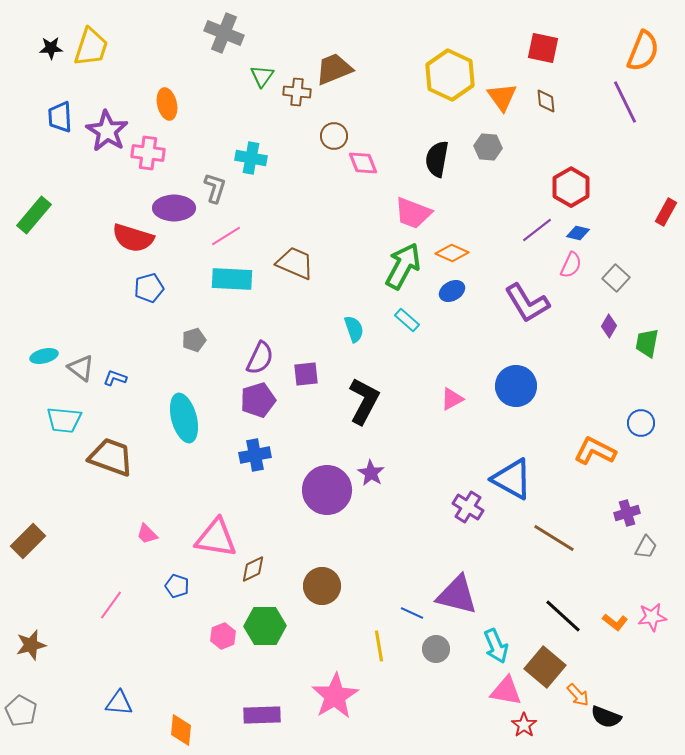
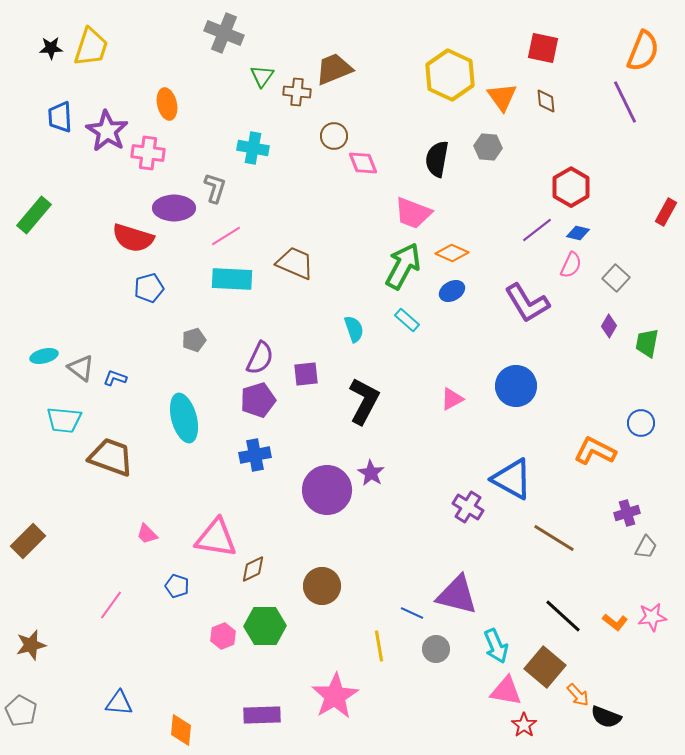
cyan cross at (251, 158): moved 2 px right, 10 px up
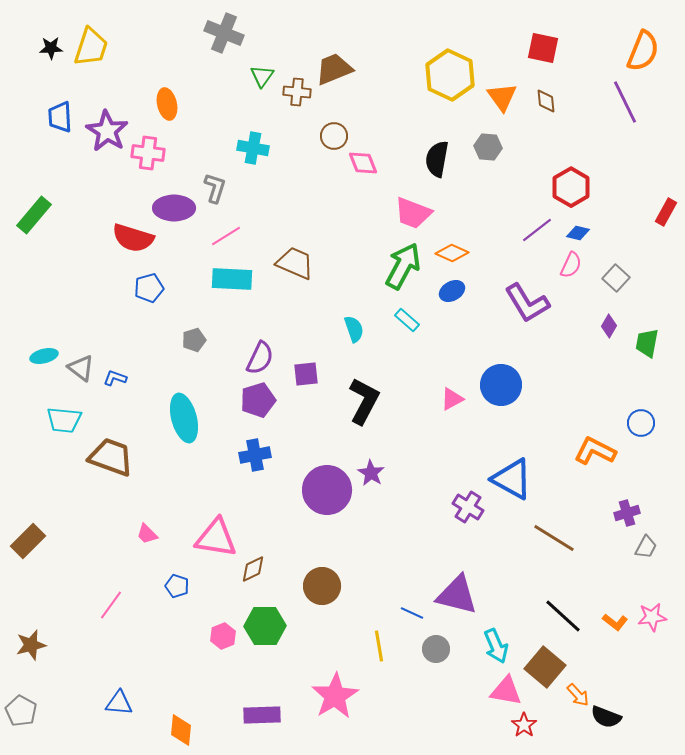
blue circle at (516, 386): moved 15 px left, 1 px up
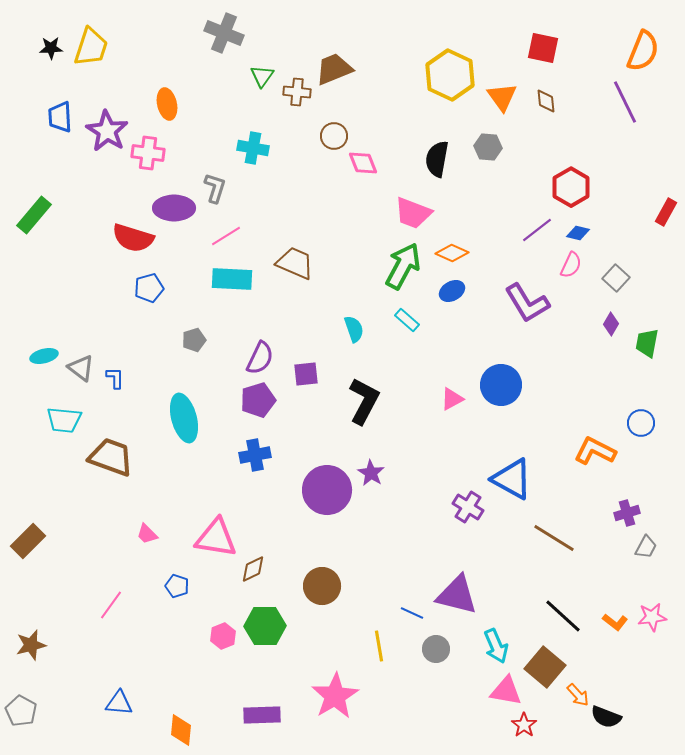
purple diamond at (609, 326): moved 2 px right, 2 px up
blue L-shape at (115, 378): rotated 70 degrees clockwise
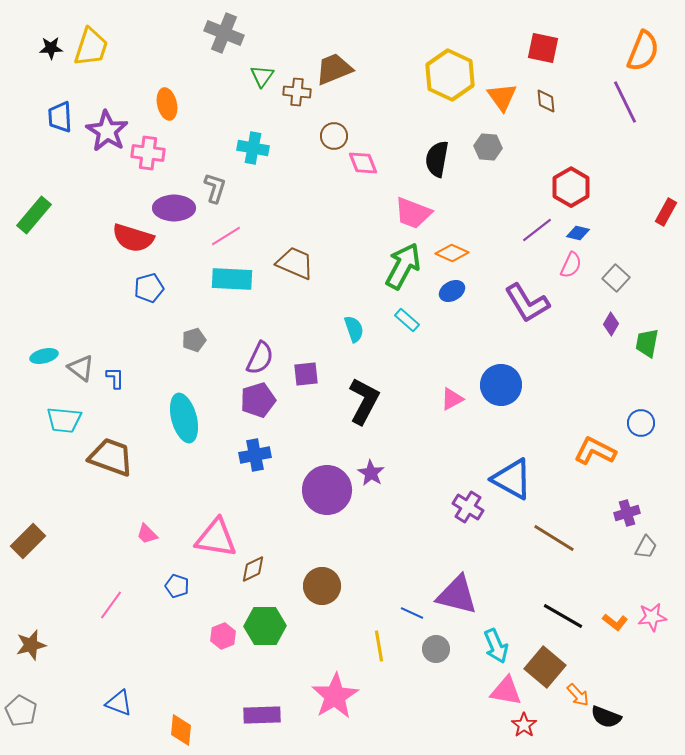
black line at (563, 616): rotated 12 degrees counterclockwise
blue triangle at (119, 703): rotated 16 degrees clockwise
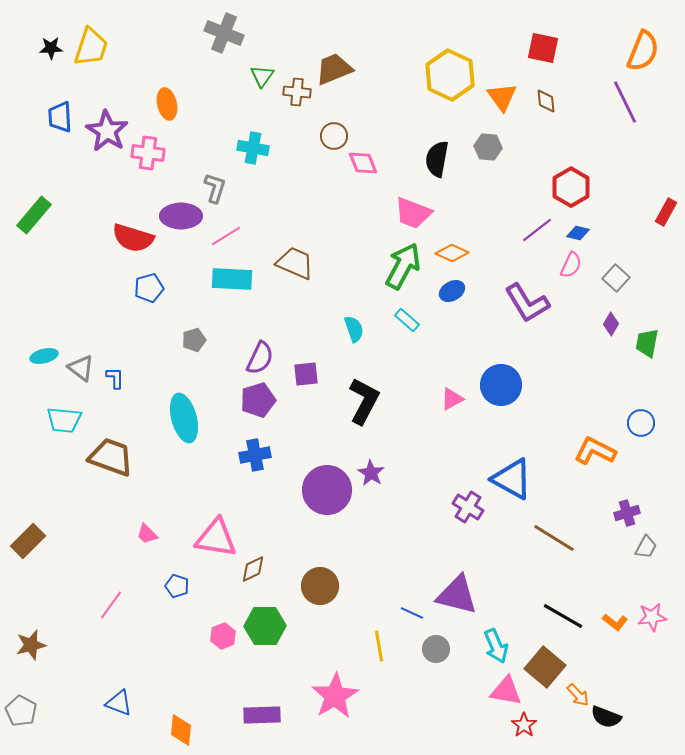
purple ellipse at (174, 208): moved 7 px right, 8 px down
brown circle at (322, 586): moved 2 px left
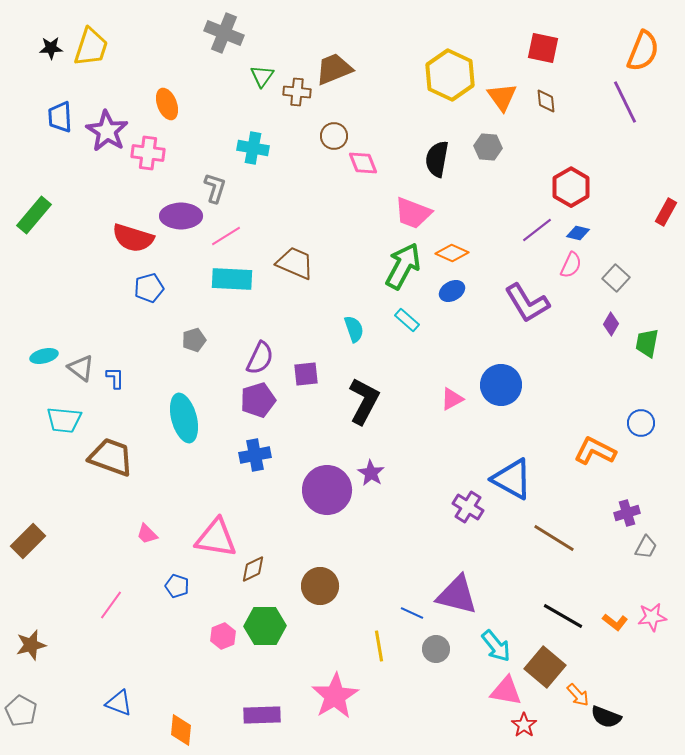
orange ellipse at (167, 104): rotated 8 degrees counterclockwise
cyan arrow at (496, 646): rotated 16 degrees counterclockwise
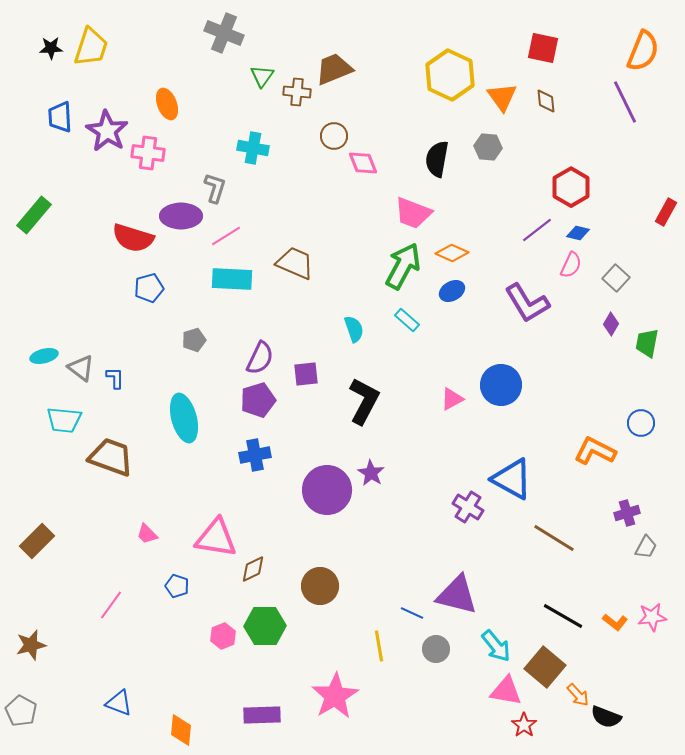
brown rectangle at (28, 541): moved 9 px right
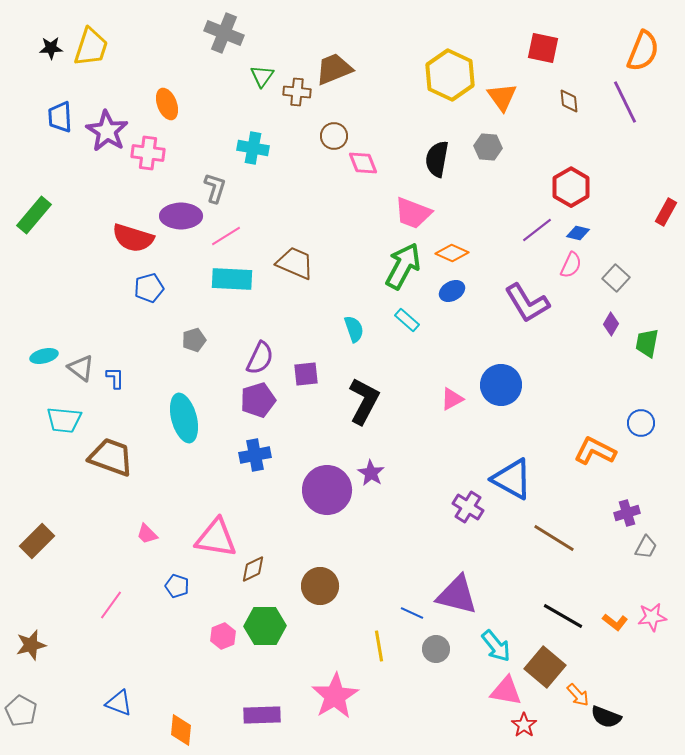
brown diamond at (546, 101): moved 23 px right
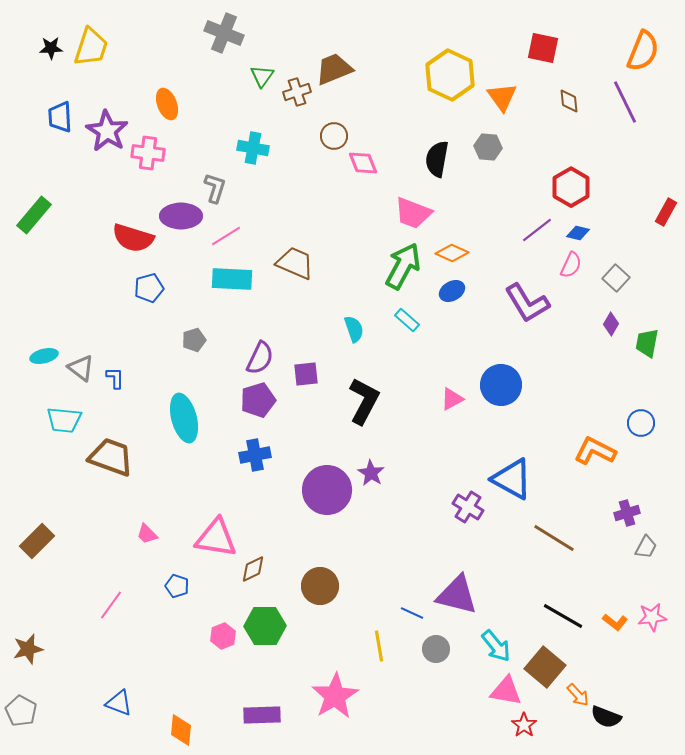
brown cross at (297, 92): rotated 24 degrees counterclockwise
brown star at (31, 645): moved 3 px left, 4 px down
